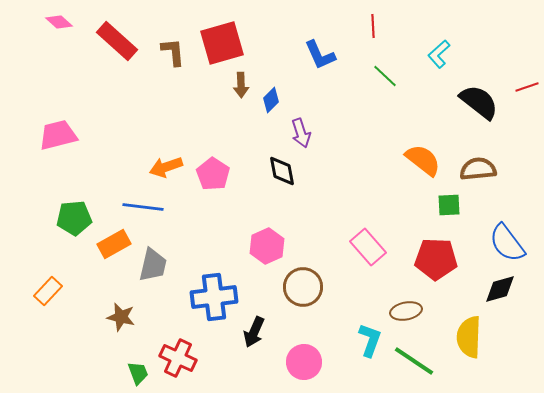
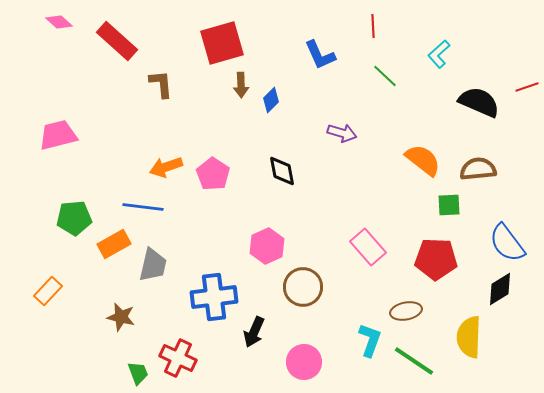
brown L-shape at (173, 52): moved 12 px left, 32 px down
black semicircle at (479, 102): rotated 15 degrees counterclockwise
purple arrow at (301, 133): moved 41 px right; rotated 56 degrees counterclockwise
black diamond at (500, 289): rotated 16 degrees counterclockwise
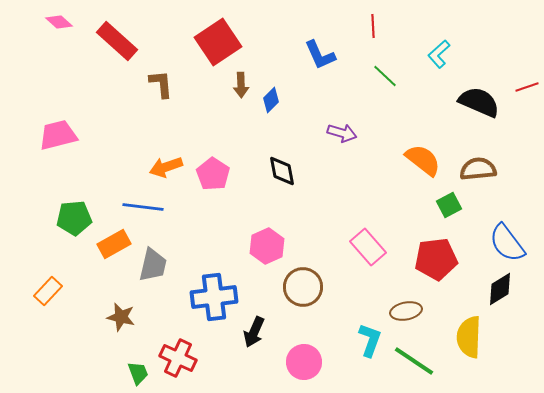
red square at (222, 43): moved 4 px left, 1 px up; rotated 18 degrees counterclockwise
green square at (449, 205): rotated 25 degrees counterclockwise
red pentagon at (436, 259): rotated 9 degrees counterclockwise
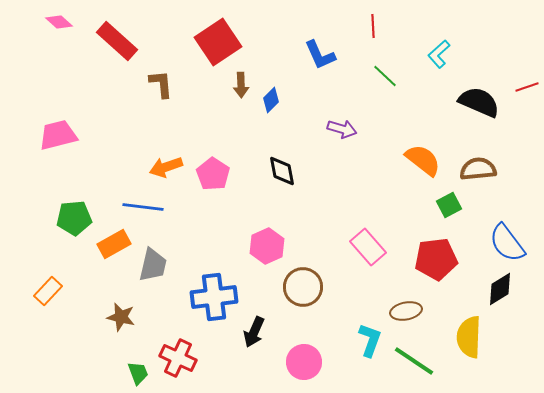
purple arrow at (342, 133): moved 4 px up
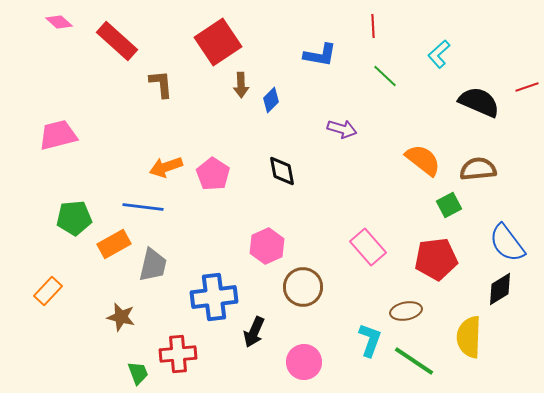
blue L-shape at (320, 55): rotated 56 degrees counterclockwise
red cross at (178, 358): moved 4 px up; rotated 30 degrees counterclockwise
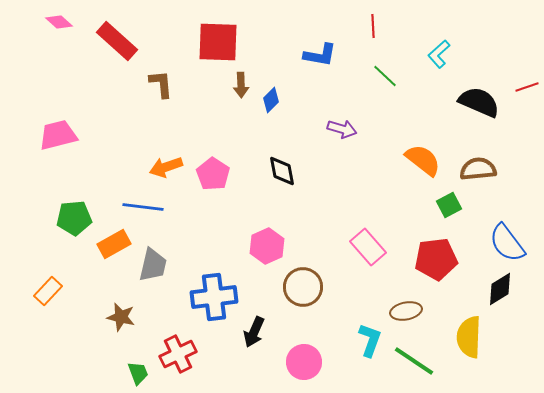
red square at (218, 42): rotated 36 degrees clockwise
red cross at (178, 354): rotated 21 degrees counterclockwise
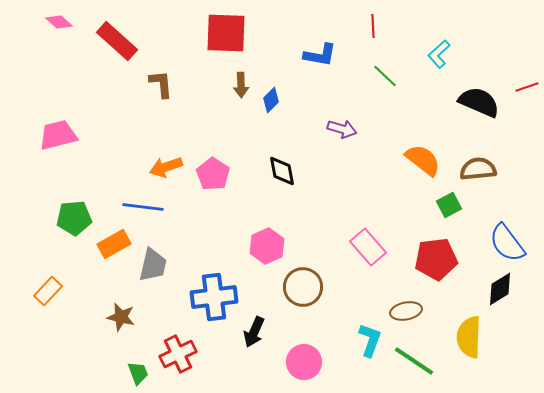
red square at (218, 42): moved 8 px right, 9 px up
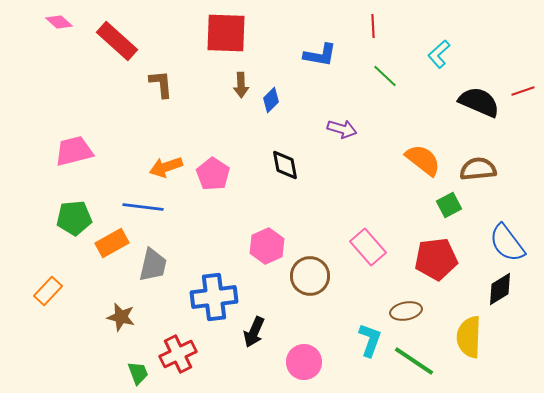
red line at (527, 87): moved 4 px left, 4 px down
pink trapezoid at (58, 135): moved 16 px right, 16 px down
black diamond at (282, 171): moved 3 px right, 6 px up
orange rectangle at (114, 244): moved 2 px left, 1 px up
brown circle at (303, 287): moved 7 px right, 11 px up
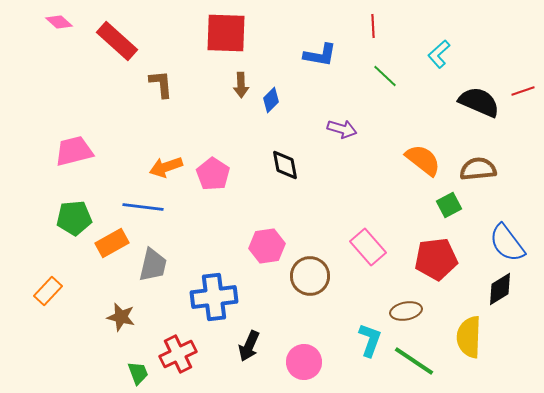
pink hexagon at (267, 246): rotated 16 degrees clockwise
black arrow at (254, 332): moved 5 px left, 14 px down
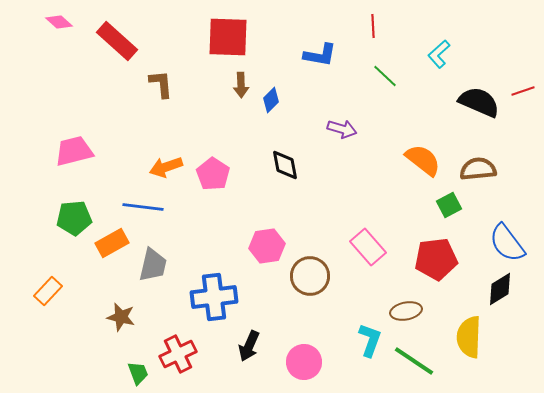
red square at (226, 33): moved 2 px right, 4 px down
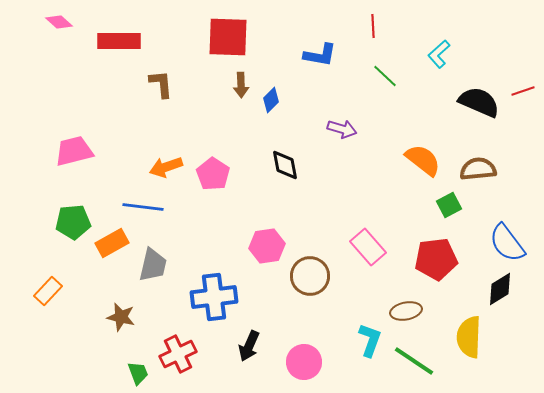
red rectangle at (117, 41): moved 2 px right; rotated 42 degrees counterclockwise
green pentagon at (74, 218): moved 1 px left, 4 px down
